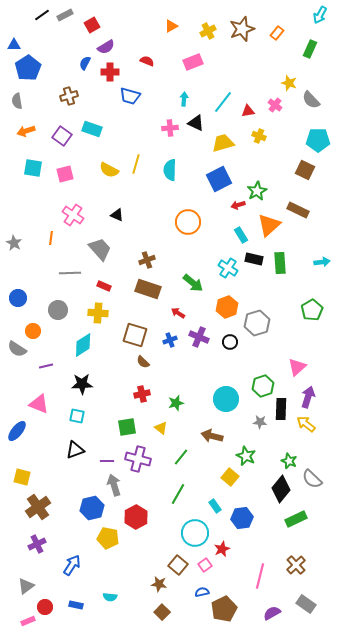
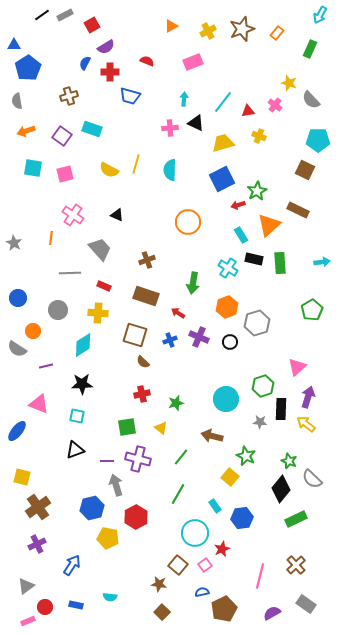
blue square at (219, 179): moved 3 px right
green arrow at (193, 283): rotated 60 degrees clockwise
brown rectangle at (148, 289): moved 2 px left, 7 px down
gray arrow at (114, 485): moved 2 px right
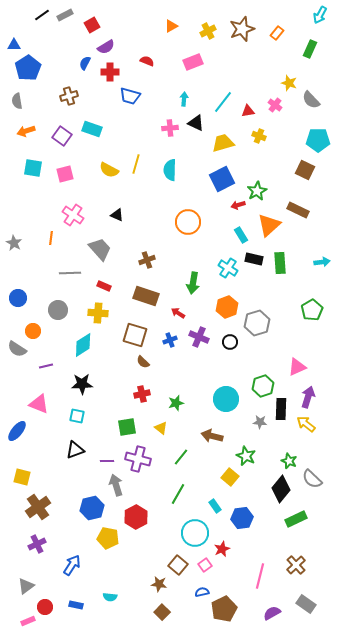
pink triangle at (297, 367): rotated 18 degrees clockwise
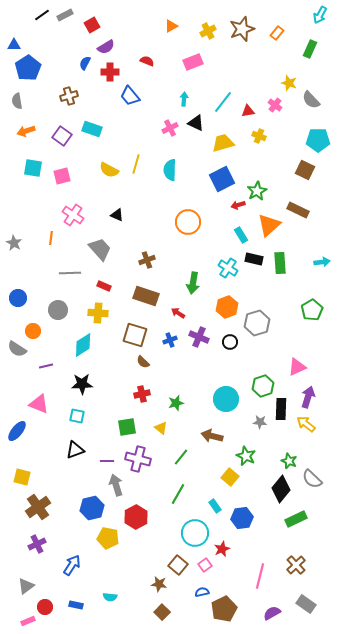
blue trapezoid at (130, 96): rotated 35 degrees clockwise
pink cross at (170, 128): rotated 21 degrees counterclockwise
pink square at (65, 174): moved 3 px left, 2 px down
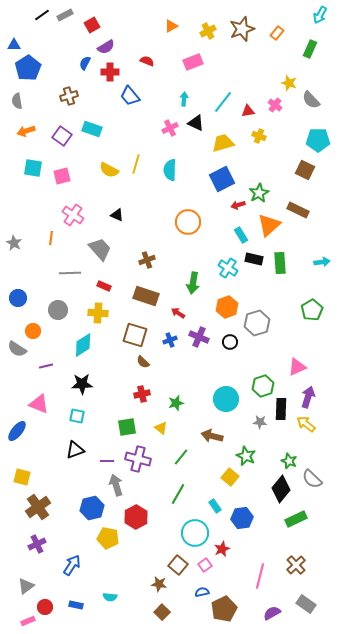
green star at (257, 191): moved 2 px right, 2 px down
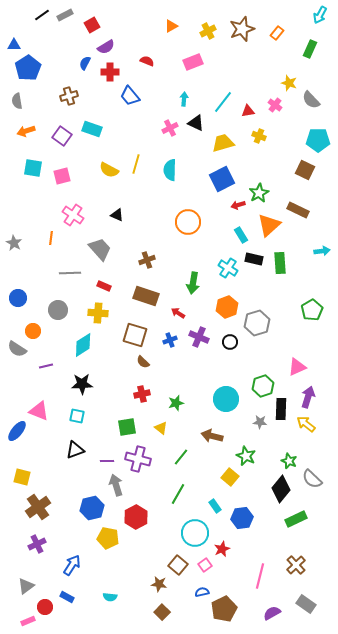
cyan arrow at (322, 262): moved 11 px up
pink triangle at (39, 404): moved 7 px down
blue rectangle at (76, 605): moved 9 px left, 8 px up; rotated 16 degrees clockwise
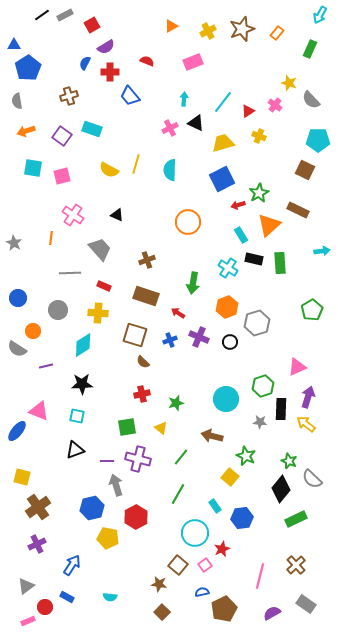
red triangle at (248, 111): rotated 24 degrees counterclockwise
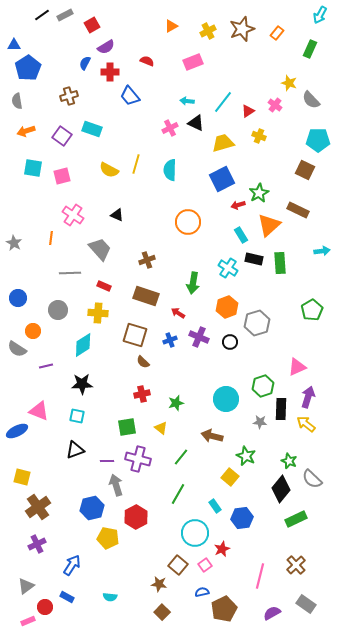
cyan arrow at (184, 99): moved 3 px right, 2 px down; rotated 88 degrees counterclockwise
blue ellipse at (17, 431): rotated 25 degrees clockwise
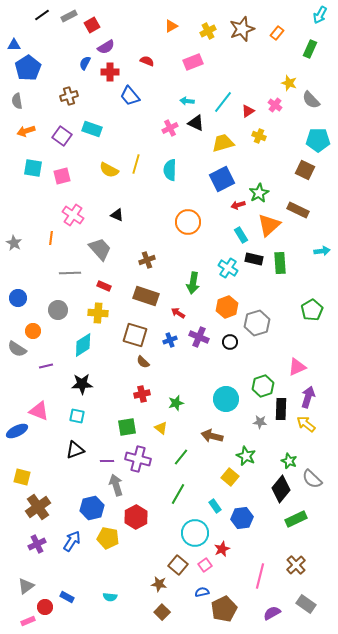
gray rectangle at (65, 15): moved 4 px right, 1 px down
blue arrow at (72, 565): moved 24 px up
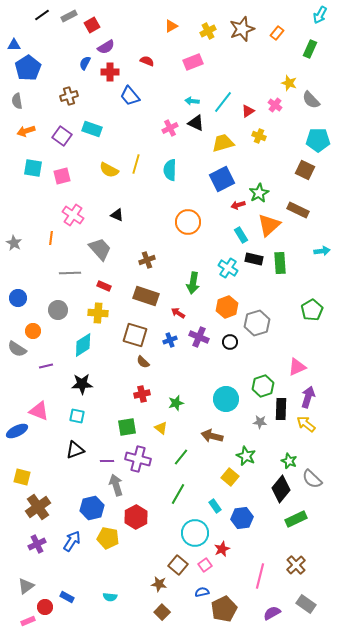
cyan arrow at (187, 101): moved 5 px right
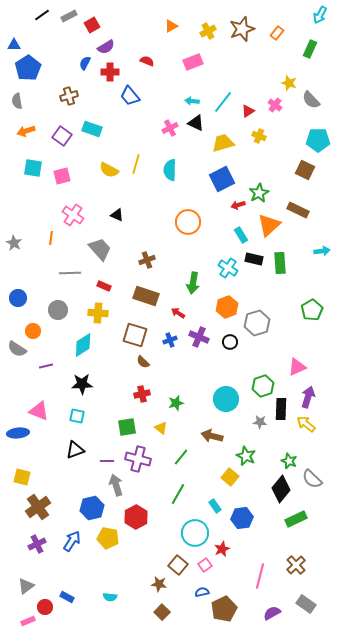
blue ellipse at (17, 431): moved 1 px right, 2 px down; rotated 20 degrees clockwise
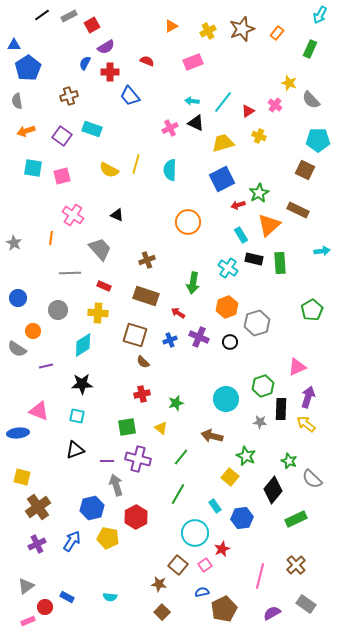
black diamond at (281, 489): moved 8 px left, 1 px down
